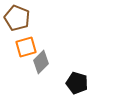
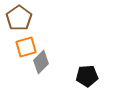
brown pentagon: moved 2 px right; rotated 15 degrees clockwise
black pentagon: moved 10 px right, 7 px up; rotated 20 degrees counterclockwise
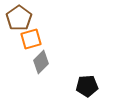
orange square: moved 5 px right, 8 px up
black pentagon: moved 10 px down
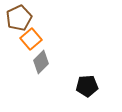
brown pentagon: rotated 10 degrees clockwise
orange square: rotated 25 degrees counterclockwise
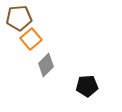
brown pentagon: rotated 20 degrees clockwise
gray diamond: moved 5 px right, 3 px down
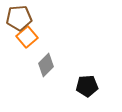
orange square: moved 4 px left, 2 px up
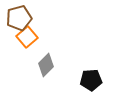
brown pentagon: rotated 10 degrees counterclockwise
black pentagon: moved 4 px right, 6 px up
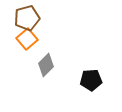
brown pentagon: moved 8 px right
orange square: moved 2 px down
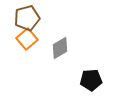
gray diamond: moved 14 px right, 17 px up; rotated 15 degrees clockwise
